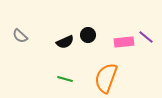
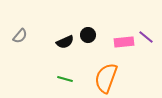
gray semicircle: rotated 91 degrees counterclockwise
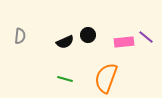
gray semicircle: rotated 35 degrees counterclockwise
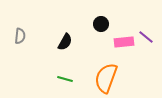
black circle: moved 13 px right, 11 px up
black semicircle: rotated 36 degrees counterclockwise
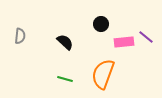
black semicircle: rotated 78 degrees counterclockwise
orange semicircle: moved 3 px left, 4 px up
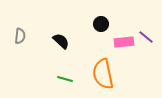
black semicircle: moved 4 px left, 1 px up
orange semicircle: rotated 32 degrees counterclockwise
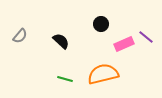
gray semicircle: rotated 35 degrees clockwise
pink rectangle: moved 2 px down; rotated 18 degrees counterclockwise
orange semicircle: rotated 88 degrees clockwise
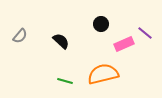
purple line: moved 1 px left, 4 px up
green line: moved 2 px down
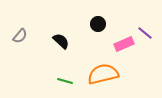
black circle: moved 3 px left
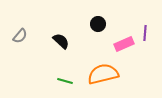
purple line: rotated 56 degrees clockwise
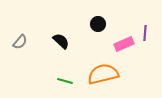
gray semicircle: moved 6 px down
